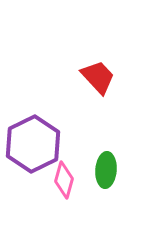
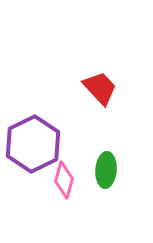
red trapezoid: moved 2 px right, 11 px down
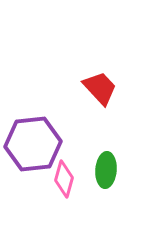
purple hexagon: rotated 20 degrees clockwise
pink diamond: moved 1 px up
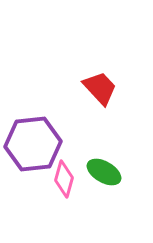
green ellipse: moved 2 px left, 2 px down; rotated 64 degrees counterclockwise
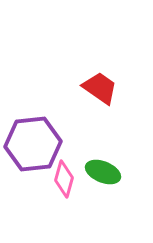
red trapezoid: rotated 12 degrees counterclockwise
green ellipse: moved 1 px left; rotated 8 degrees counterclockwise
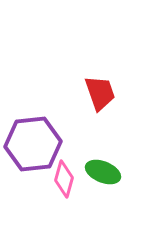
red trapezoid: moved 5 px down; rotated 36 degrees clockwise
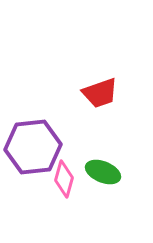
red trapezoid: rotated 90 degrees clockwise
purple hexagon: moved 3 px down
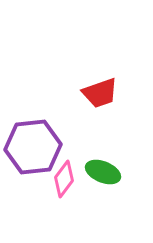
pink diamond: rotated 21 degrees clockwise
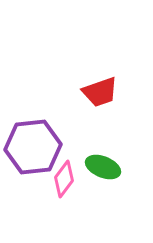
red trapezoid: moved 1 px up
green ellipse: moved 5 px up
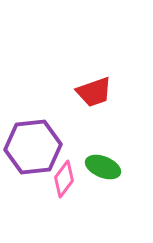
red trapezoid: moved 6 px left
